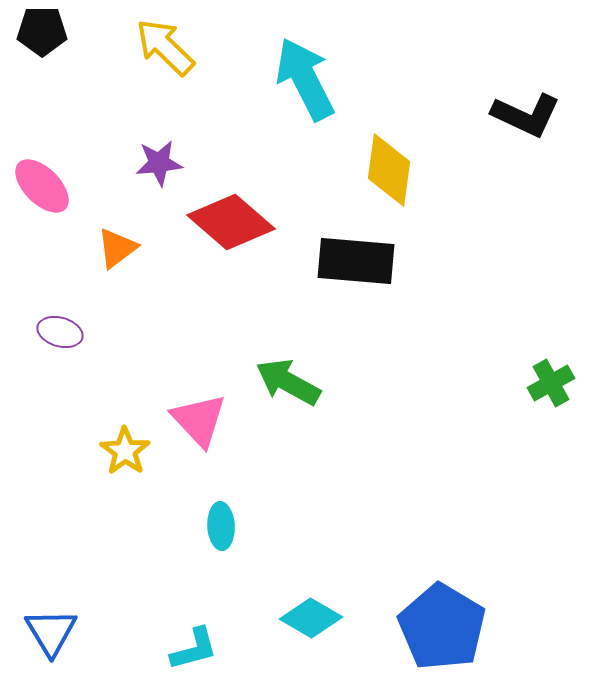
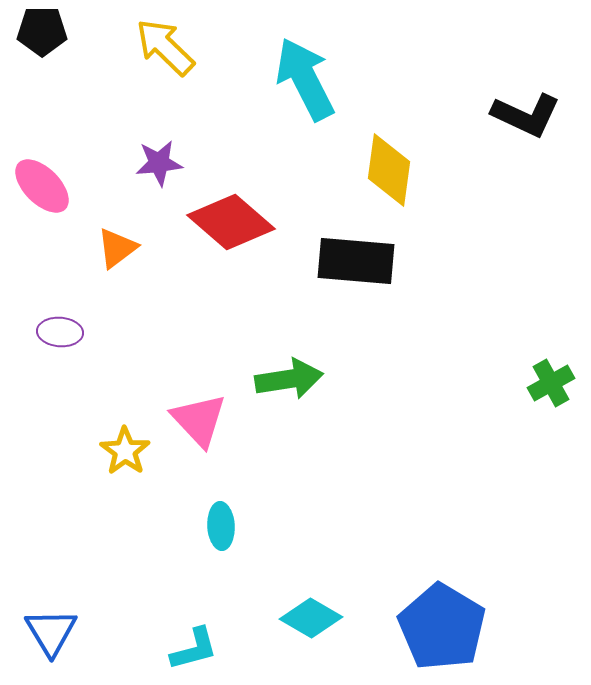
purple ellipse: rotated 12 degrees counterclockwise
green arrow: moved 1 px right, 3 px up; rotated 142 degrees clockwise
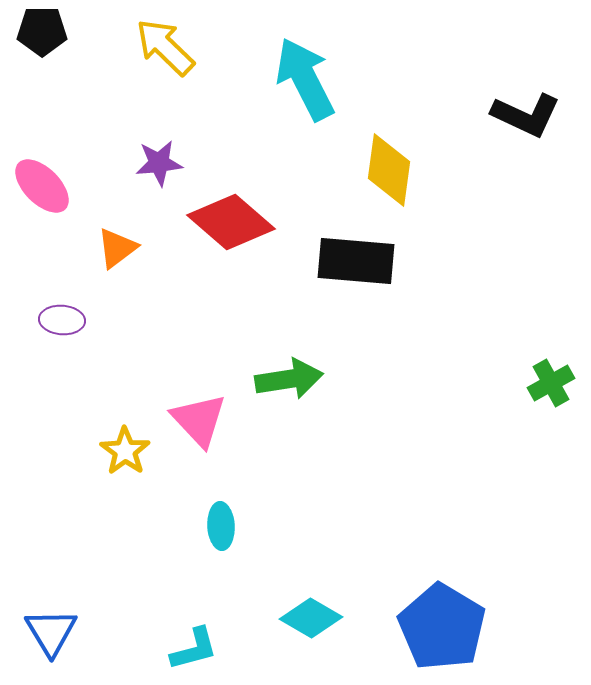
purple ellipse: moved 2 px right, 12 px up
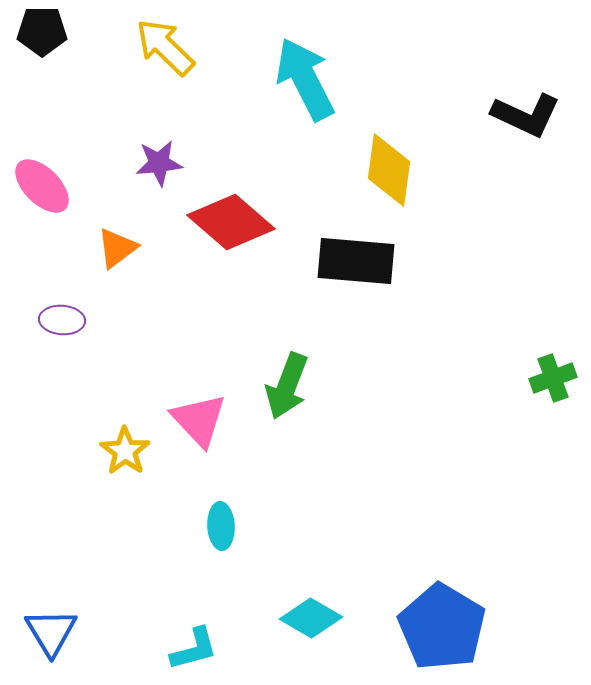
green arrow: moved 2 px left, 7 px down; rotated 120 degrees clockwise
green cross: moved 2 px right, 5 px up; rotated 9 degrees clockwise
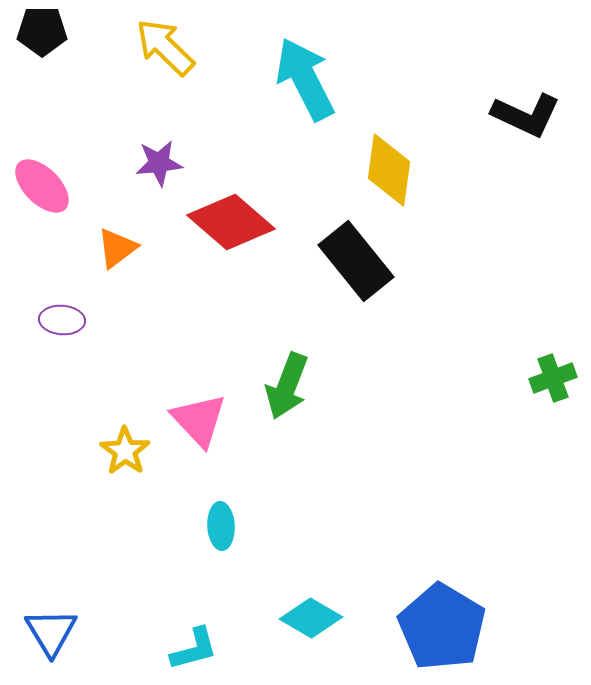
black rectangle: rotated 46 degrees clockwise
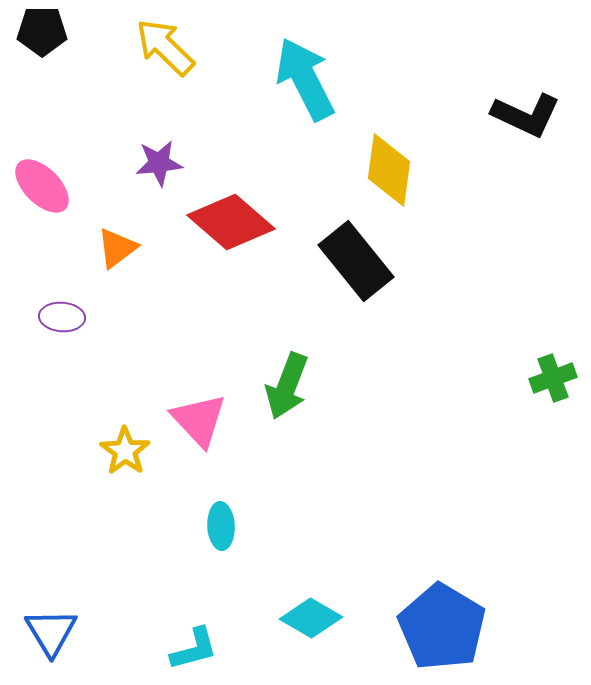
purple ellipse: moved 3 px up
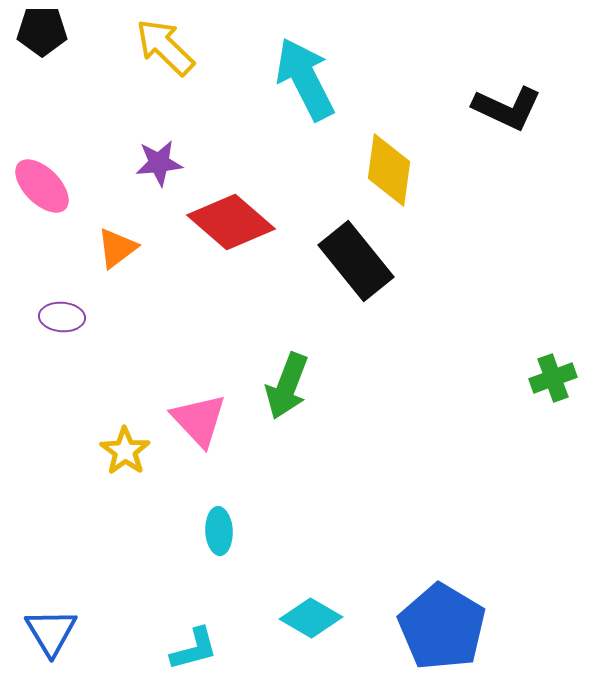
black L-shape: moved 19 px left, 7 px up
cyan ellipse: moved 2 px left, 5 px down
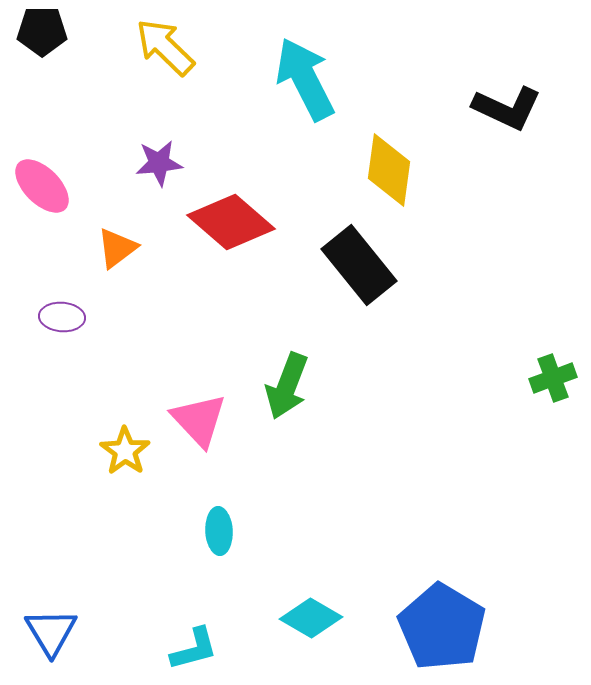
black rectangle: moved 3 px right, 4 px down
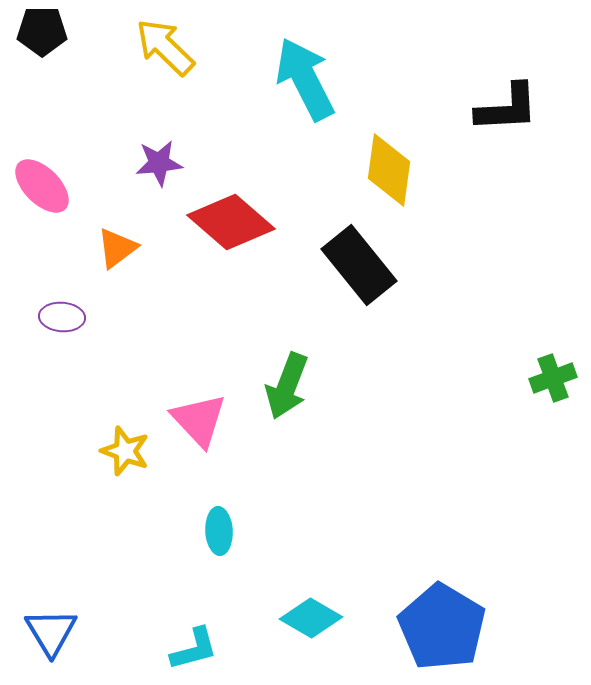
black L-shape: rotated 28 degrees counterclockwise
yellow star: rotated 15 degrees counterclockwise
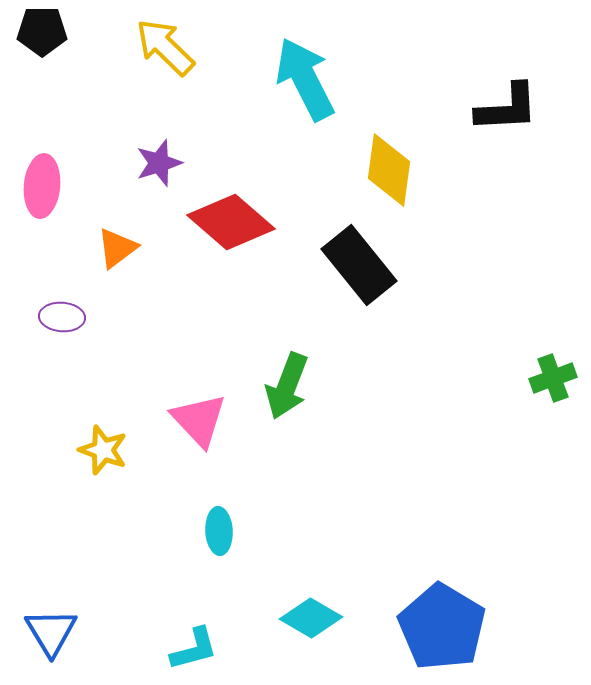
purple star: rotated 12 degrees counterclockwise
pink ellipse: rotated 50 degrees clockwise
yellow star: moved 22 px left, 1 px up
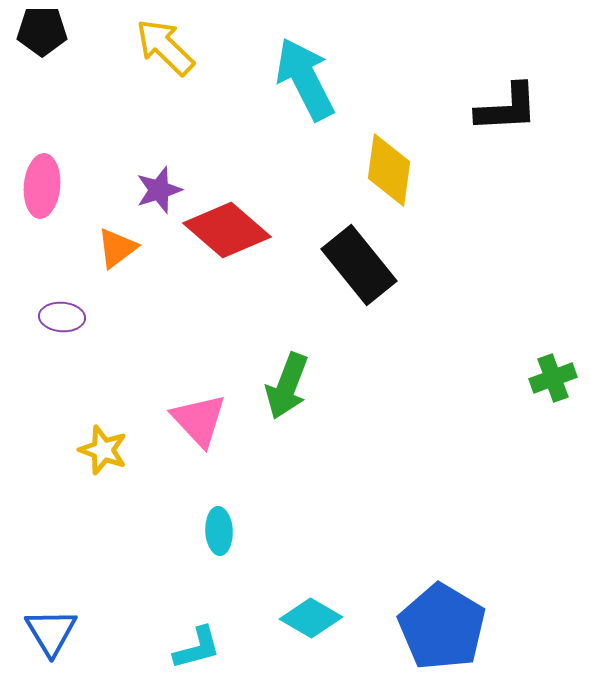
purple star: moved 27 px down
red diamond: moved 4 px left, 8 px down
cyan L-shape: moved 3 px right, 1 px up
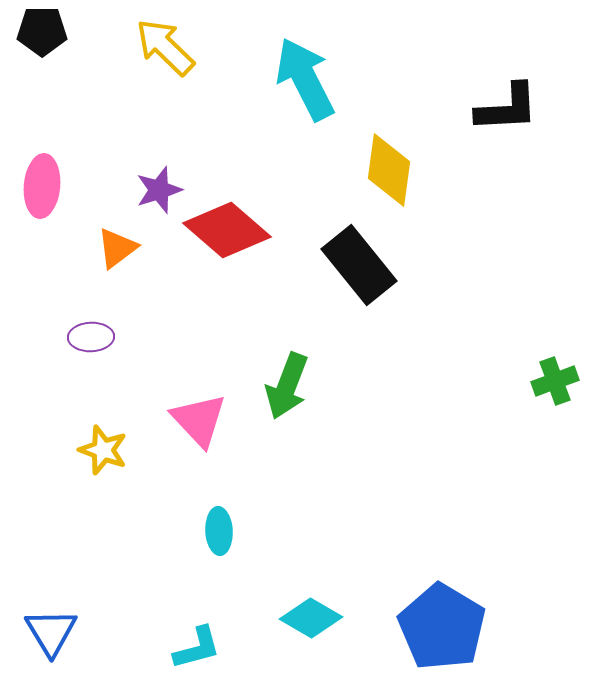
purple ellipse: moved 29 px right, 20 px down; rotated 6 degrees counterclockwise
green cross: moved 2 px right, 3 px down
